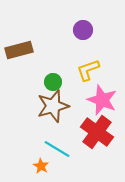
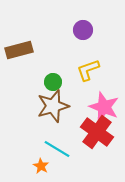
pink star: moved 2 px right, 7 px down
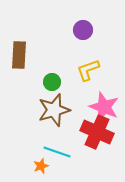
brown rectangle: moved 5 px down; rotated 72 degrees counterclockwise
green circle: moved 1 px left
brown star: moved 1 px right, 4 px down
red cross: rotated 12 degrees counterclockwise
cyan line: moved 3 px down; rotated 12 degrees counterclockwise
orange star: rotated 21 degrees clockwise
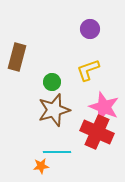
purple circle: moved 7 px right, 1 px up
brown rectangle: moved 2 px left, 2 px down; rotated 12 degrees clockwise
cyan line: rotated 20 degrees counterclockwise
orange star: rotated 14 degrees clockwise
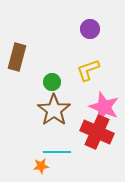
brown star: rotated 20 degrees counterclockwise
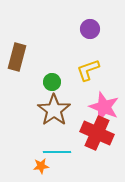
red cross: moved 1 px down
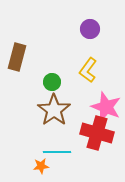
yellow L-shape: rotated 35 degrees counterclockwise
pink star: moved 2 px right
red cross: rotated 8 degrees counterclockwise
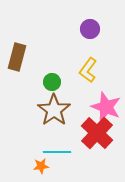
red cross: rotated 28 degrees clockwise
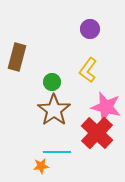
pink star: rotated 8 degrees counterclockwise
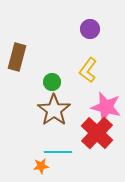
cyan line: moved 1 px right
